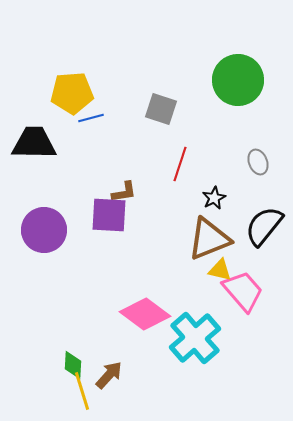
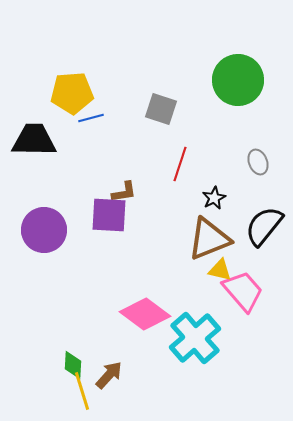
black trapezoid: moved 3 px up
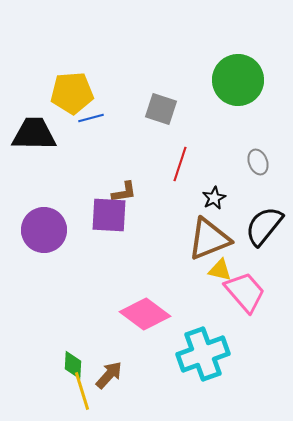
black trapezoid: moved 6 px up
pink trapezoid: moved 2 px right, 1 px down
cyan cross: moved 8 px right, 16 px down; rotated 21 degrees clockwise
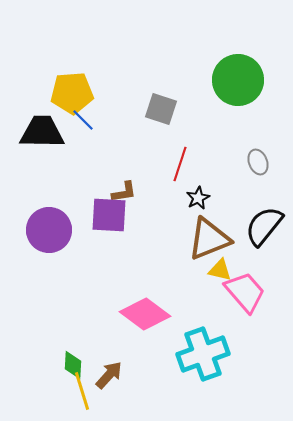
blue line: moved 8 px left, 2 px down; rotated 60 degrees clockwise
black trapezoid: moved 8 px right, 2 px up
black star: moved 16 px left
purple circle: moved 5 px right
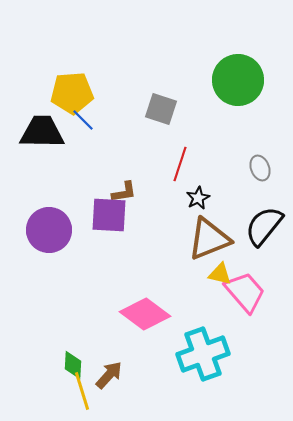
gray ellipse: moved 2 px right, 6 px down
yellow triangle: moved 4 px down
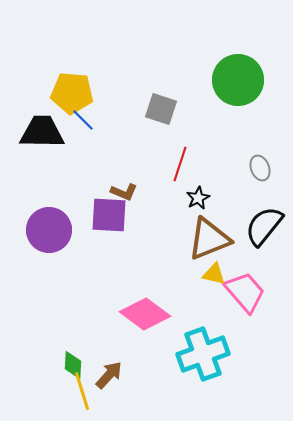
yellow pentagon: rotated 9 degrees clockwise
brown L-shape: rotated 32 degrees clockwise
yellow triangle: moved 6 px left
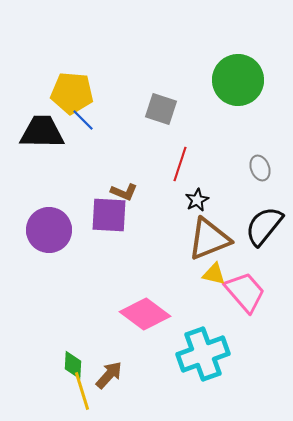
black star: moved 1 px left, 2 px down
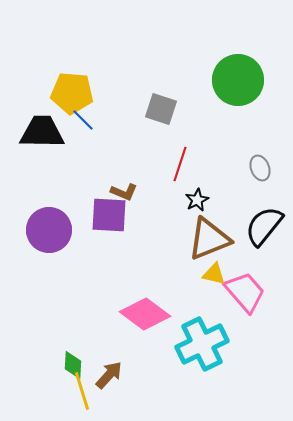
cyan cross: moved 1 px left, 10 px up; rotated 6 degrees counterclockwise
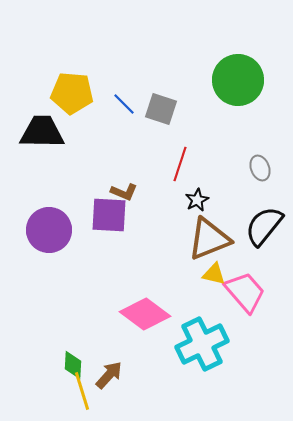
blue line: moved 41 px right, 16 px up
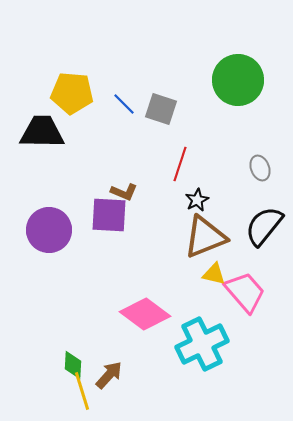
brown triangle: moved 4 px left, 2 px up
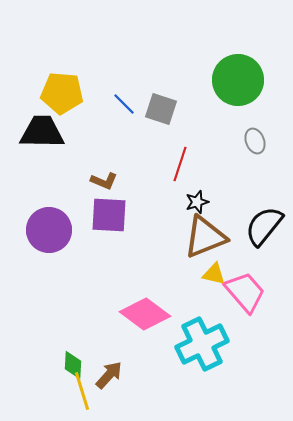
yellow pentagon: moved 10 px left
gray ellipse: moved 5 px left, 27 px up
brown L-shape: moved 20 px left, 11 px up
black star: moved 2 px down; rotated 10 degrees clockwise
